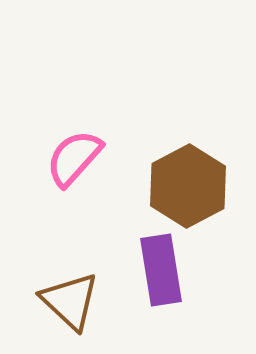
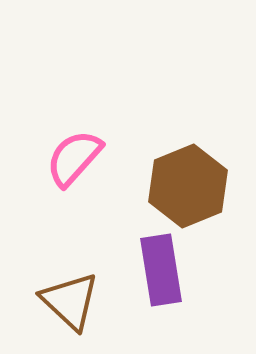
brown hexagon: rotated 6 degrees clockwise
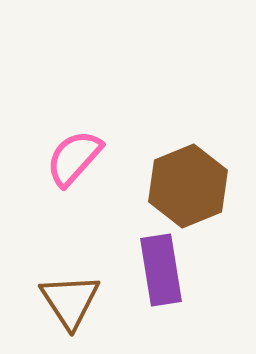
brown triangle: rotated 14 degrees clockwise
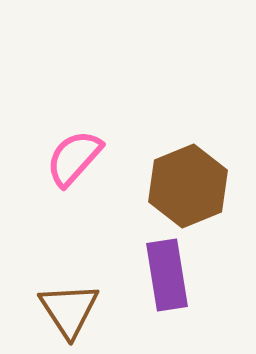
purple rectangle: moved 6 px right, 5 px down
brown triangle: moved 1 px left, 9 px down
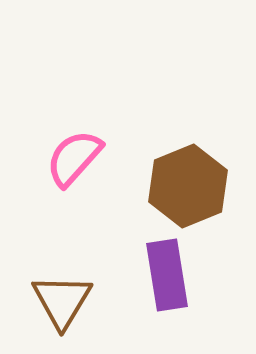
brown triangle: moved 7 px left, 9 px up; rotated 4 degrees clockwise
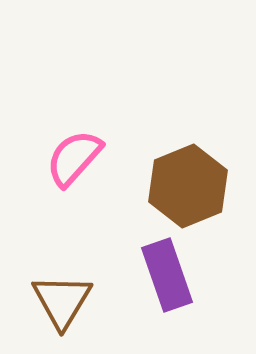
purple rectangle: rotated 10 degrees counterclockwise
